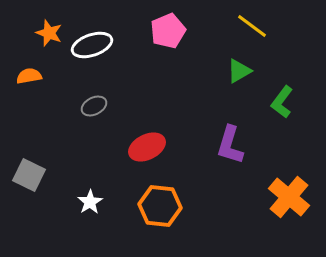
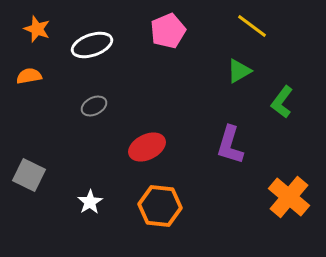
orange star: moved 12 px left, 4 px up
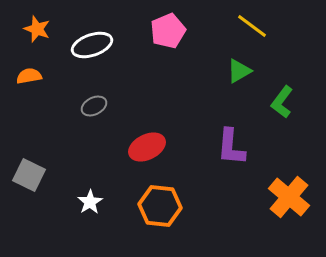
purple L-shape: moved 1 px right, 2 px down; rotated 12 degrees counterclockwise
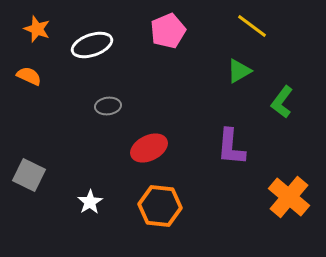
orange semicircle: rotated 35 degrees clockwise
gray ellipse: moved 14 px right; rotated 20 degrees clockwise
red ellipse: moved 2 px right, 1 px down
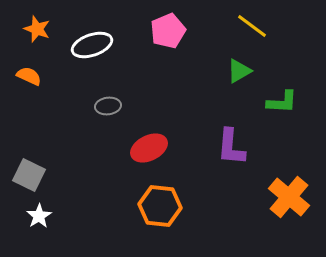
green L-shape: rotated 124 degrees counterclockwise
white star: moved 51 px left, 14 px down
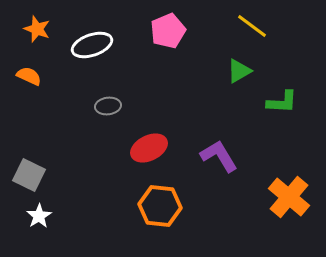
purple L-shape: moved 12 px left, 9 px down; rotated 144 degrees clockwise
